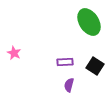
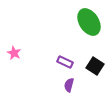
purple rectangle: rotated 28 degrees clockwise
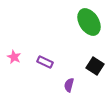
pink star: moved 4 px down
purple rectangle: moved 20 px left
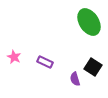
black square: moved 2 px left, 1 px down
purple semicircle: moved 6 px right, 6 px up; rotated 32 degrees counterclockwise
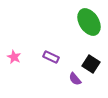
purple rectangle: moved 6 px right, 5 px up
black square: moved 2 px left, 3 px up
purple semicircle: rotated 24 degrees counterclockwise
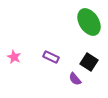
black square: moved 2 px left, 2 px up
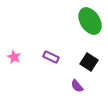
green ellipse: moved 1 px right, 1 px up
purple semicircle: moved 2 px right, 7 px down
